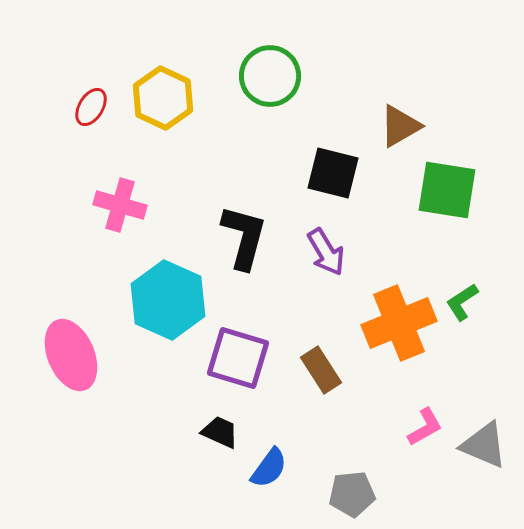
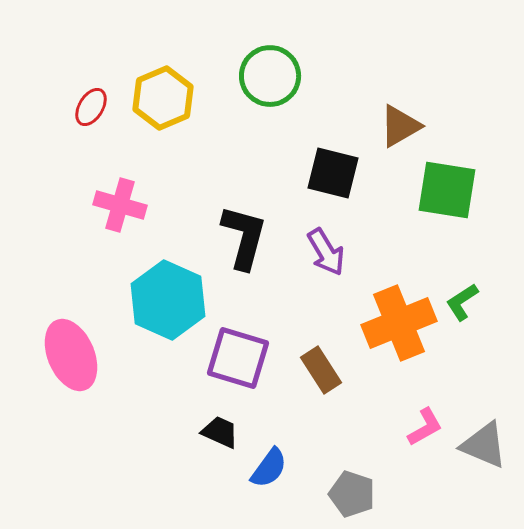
yellow hexagon: rotated 12 degrees clockwise
gray pentagon: rotated 24 degrees clockwise
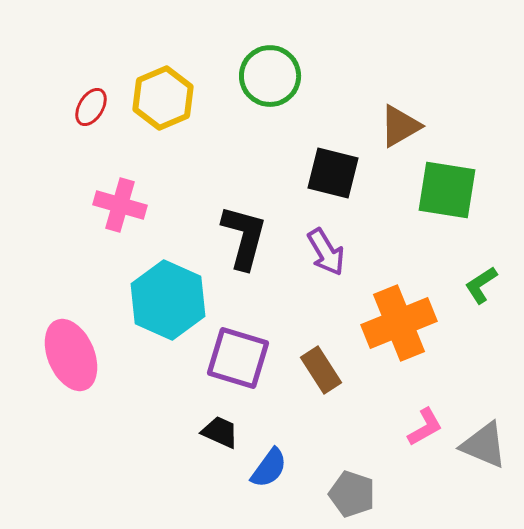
green L-shape: moved 19 px right, 17 px up
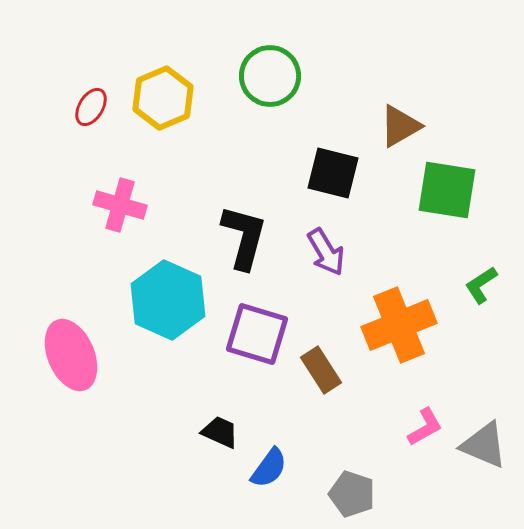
orange cross: moved 2 px down
purple square: moved 19 px right, 24 px up
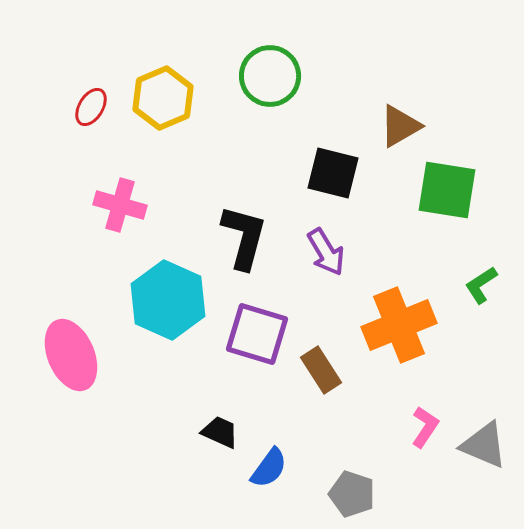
pink L-shape: rotated 27 degrees counterclockwise
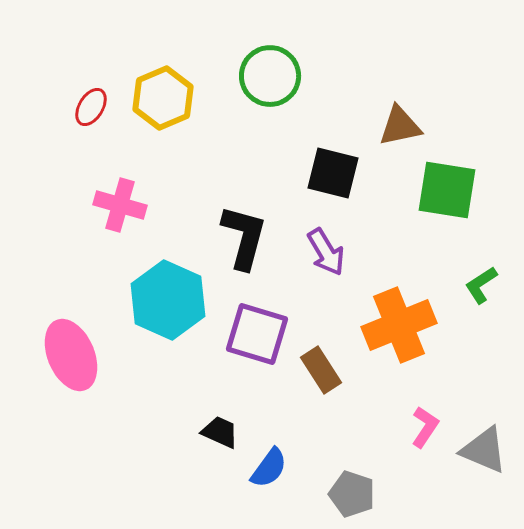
brown triangle: rotated 18 degrees clockwise
gray triangle: moved 5 px down
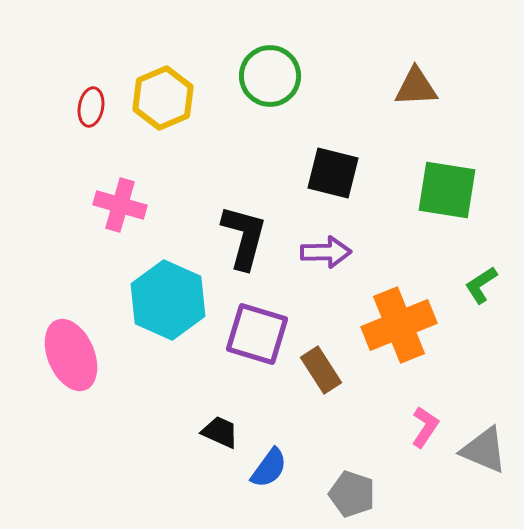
red ellipse: rotated 21 degrees counterclockwise
brown triangle: moved 16 px right, 39 px up; rotated 9 degrees clockwise
purple arrow: rotated 60 degrees counterclockwise
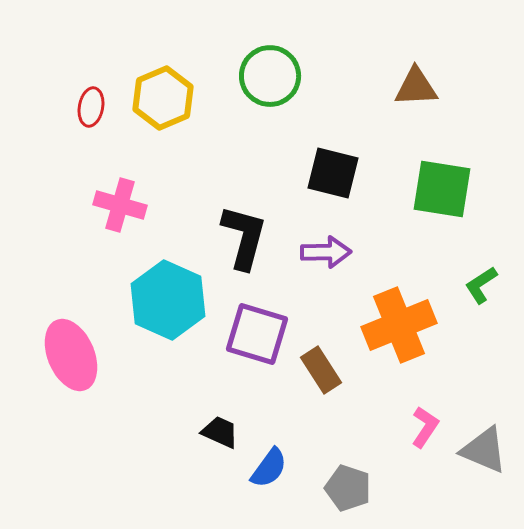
green square: moved 5 px left, 1 px up
gray pentagon: moved 4 px left, 6 px up
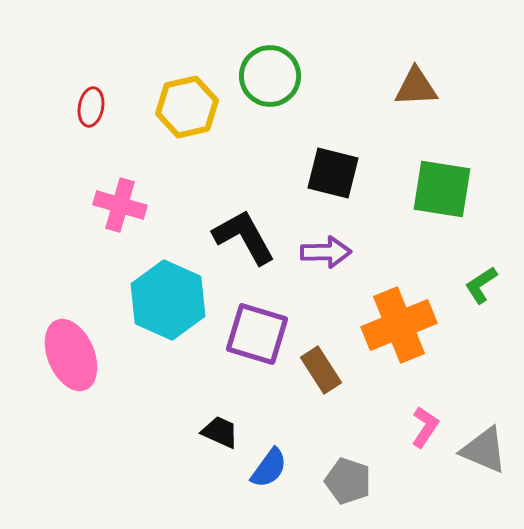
yellow hexagon: moved 24 px right, 9 px down; rotated 10 degrees clockwise
black L-shape: rotated 44 degrees counterclockwise
gray pentagon: moved 7 px up
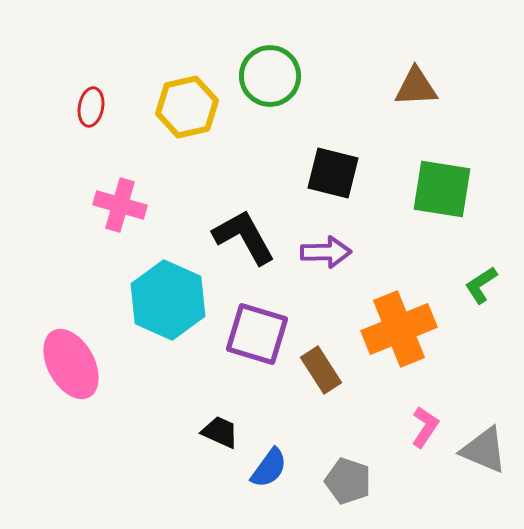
orange cross: moved 4 px down
pink ellipse: moved 9 px down; rotated 6 degrees counterclockwise
